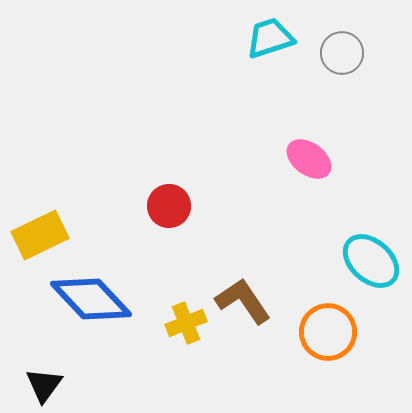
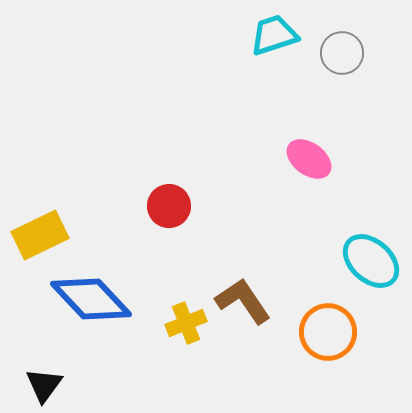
cyan trapezoid: moved 4 px right, 3 px up
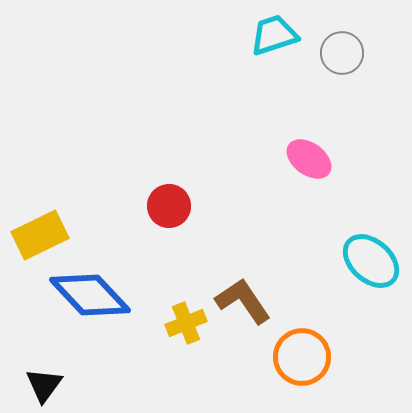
blue diamond: moved 1 px left, 4 px up
orange circle: moved 26 px left, 25 px down
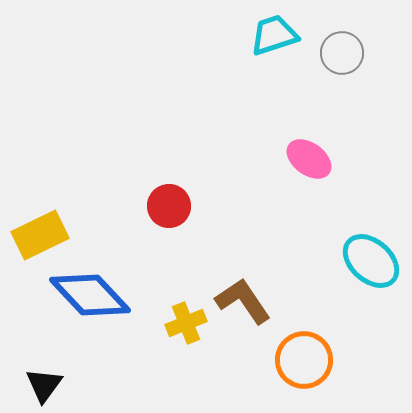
orange circle: moved 2 px right, 3 px down
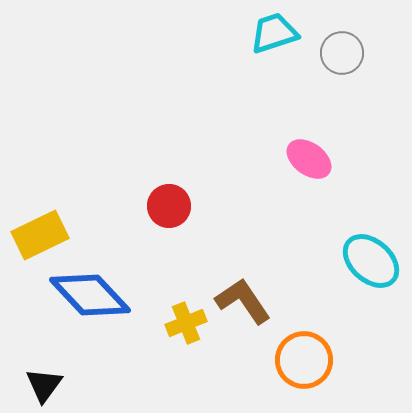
cyan trapezoid: moved 2 px up
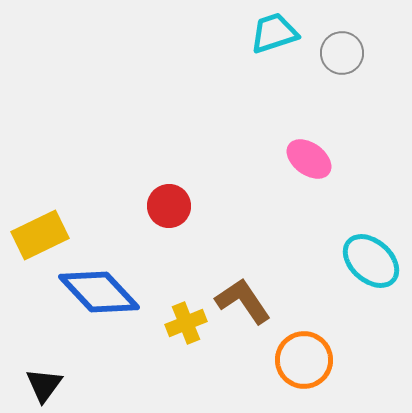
blue diamond: moved 9 px right, 3 px up
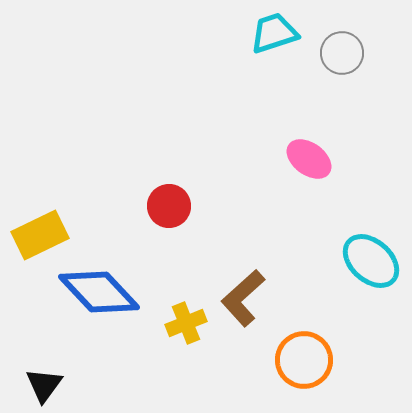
brown L-shape: moved 3 px up; rotated 98 degrees counterclockwise
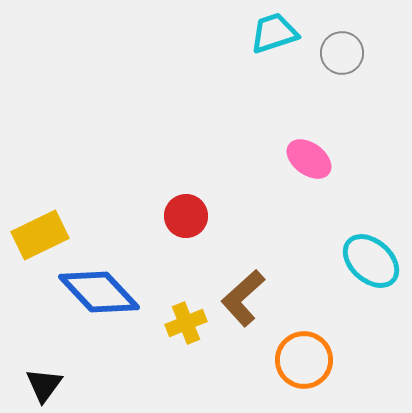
red circle: moved 17 px right, 10 px down
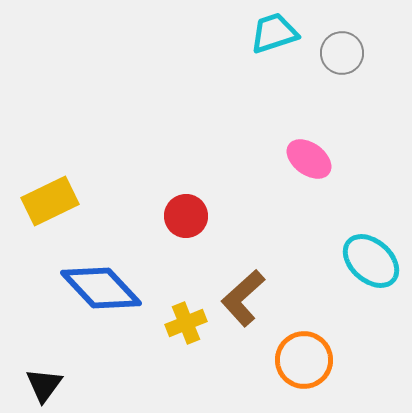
yellow rectangle: moved 10 px right, 34 px up
blue diamond: moved 2 px right, 4 px up
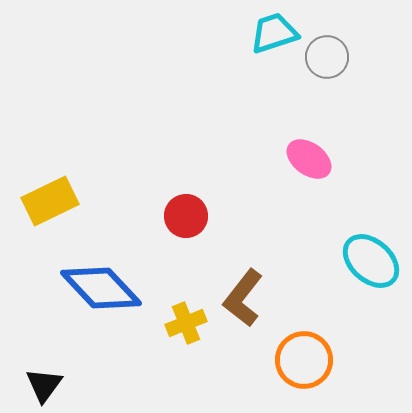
gray circle: moved 15 px left, 4 px down
brown L-shape: rotated 10 degrees counterclockwise
